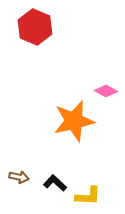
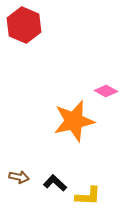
red hexagon: moved 11 px left, 2 px up
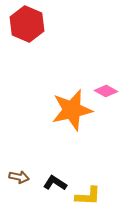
red hexagon: moved 3 px right, 1 px up
orange star: moved 2 px left, 11 px up
black L-shape: rotated 10 degrees counterclockwise
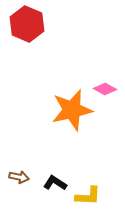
pink diamond: moved 1 px left, 2 px up
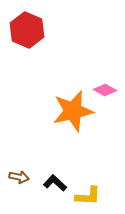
red hexagon: moved 6 px down
pink diamond: moved 1 px down
orange star: moved 1 px right, 1 px down
black L-shape: rotated 10 degrees clockwise
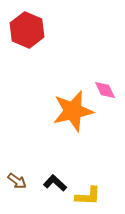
pink diamond: rotated 35 degrees clockwise
brown arrow: moved 2 px left, 4 px down; rotated 24 degrees clockwise
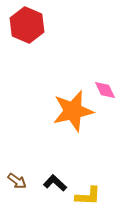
red hexagon: moved 5 px up
